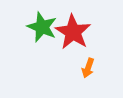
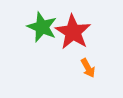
orange arrow: rotated 48 degrees counterclockwise
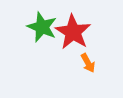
orange arrow: moved 5 px up
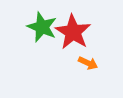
orange arrow: rotated 36 degrees counterclockwise
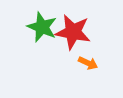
red star: rotated 21 degrees counterclockwise
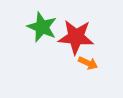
red star: moved 3 px right, 5 px down; rotated 6 degrees counterclockwise
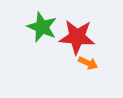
red star: moved 1 px right
